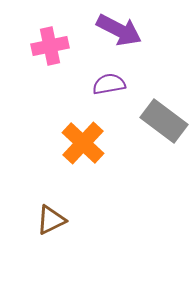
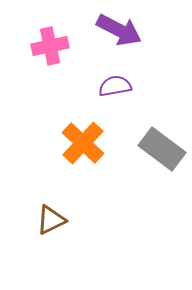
purple semicircle: moved 6 px right, 2 px down
gray rectangle: moved 2 px left, 28 px down
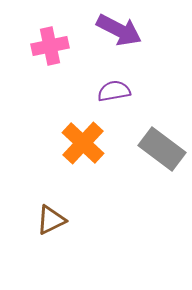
purple semicircle: moved 1 px left, 5 px down
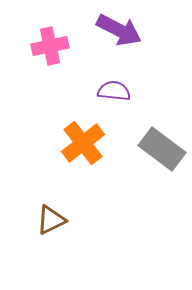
purple semicircle: rotated 16 degrees clockwise
orange cross: rotated 9 degrees clockwise
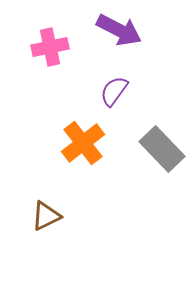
pink cross: moved 1 px down
purple semicircle: rotated 60 degrees counterclockwise
gray rectangle: rotated 9 degrees clockwise
brown triangle: moved 5 px left, 4 px up
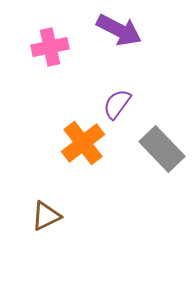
purple semicircle: moved 3 px right, 13 px down
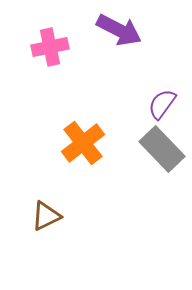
purple semicircle: moved 45 px right
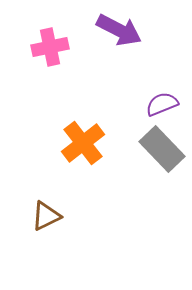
purple semicircle: rotated 32 degrees clockwise
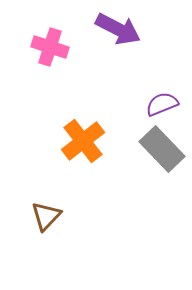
purple arrow: moved 1 px left, 1 px up
pink cross: rotated 30 degrees clockwise
orange cross: moved 2 px up
brown triangle: rotated 20 degrees counterclockwise
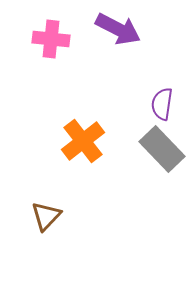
pink cross: moved 1 px right, 8 px up; rotated 12 degrees counterclockwise
purple semicircle: rotated 60 degrees counterclockwise
